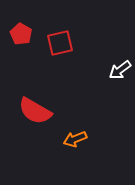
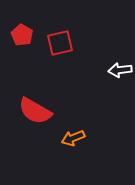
red pentagon: moved 1 px right, 1 px down
white arrow: rotated 30 degrees clockwise
orange arrow: moved 2 px left, 1 px up
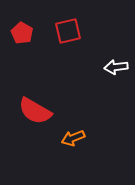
red pentagon: moved 2 px up
red square: moved 8 px right, 12 px up
white arrow: moved 4 px left, 3 px up
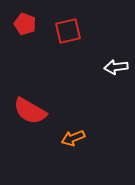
red pentagon: moved 3 px right, 9 px up; rotated 10 degrees counterclockwise
red semicircle: moved 5 px left
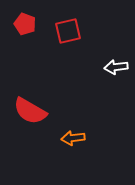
orange arrow: rotated 15 degrees clockwise
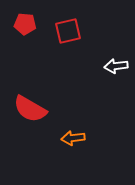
red pentagon: rotated 15 degrees counterclockwise
white arrow: moved 1 px up
red semicircle: moved 2 px up
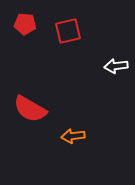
orange arrow: moved 2 px up
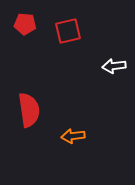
white arrow: moved 2 px left
red semicircle: moved 1 px left, 1 px down; rotated 128 degrees counterclockwise
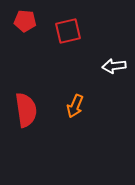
red pentagon: moved 3 px up
red semicircle: moved 3 px left
orange arrow: moved 2 px right, 30 px up; rotated 60 degrees counterclockwise
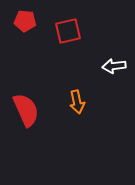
orange arrow: moved 2 px right, 4 px up; rotated 35 degrees counterclockwise
red semicircle: rotated 16 degrees counterclockwise
